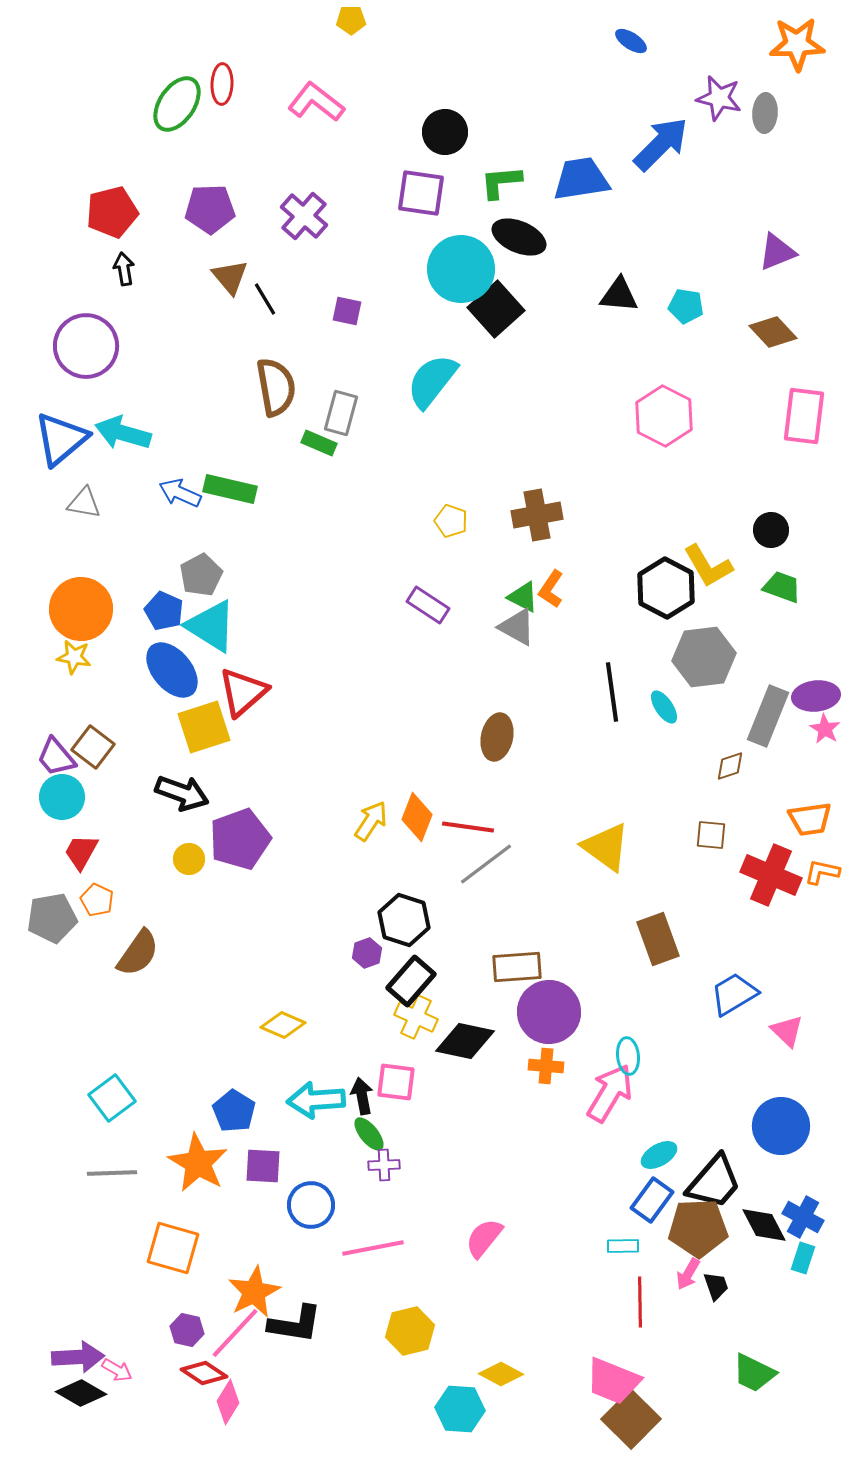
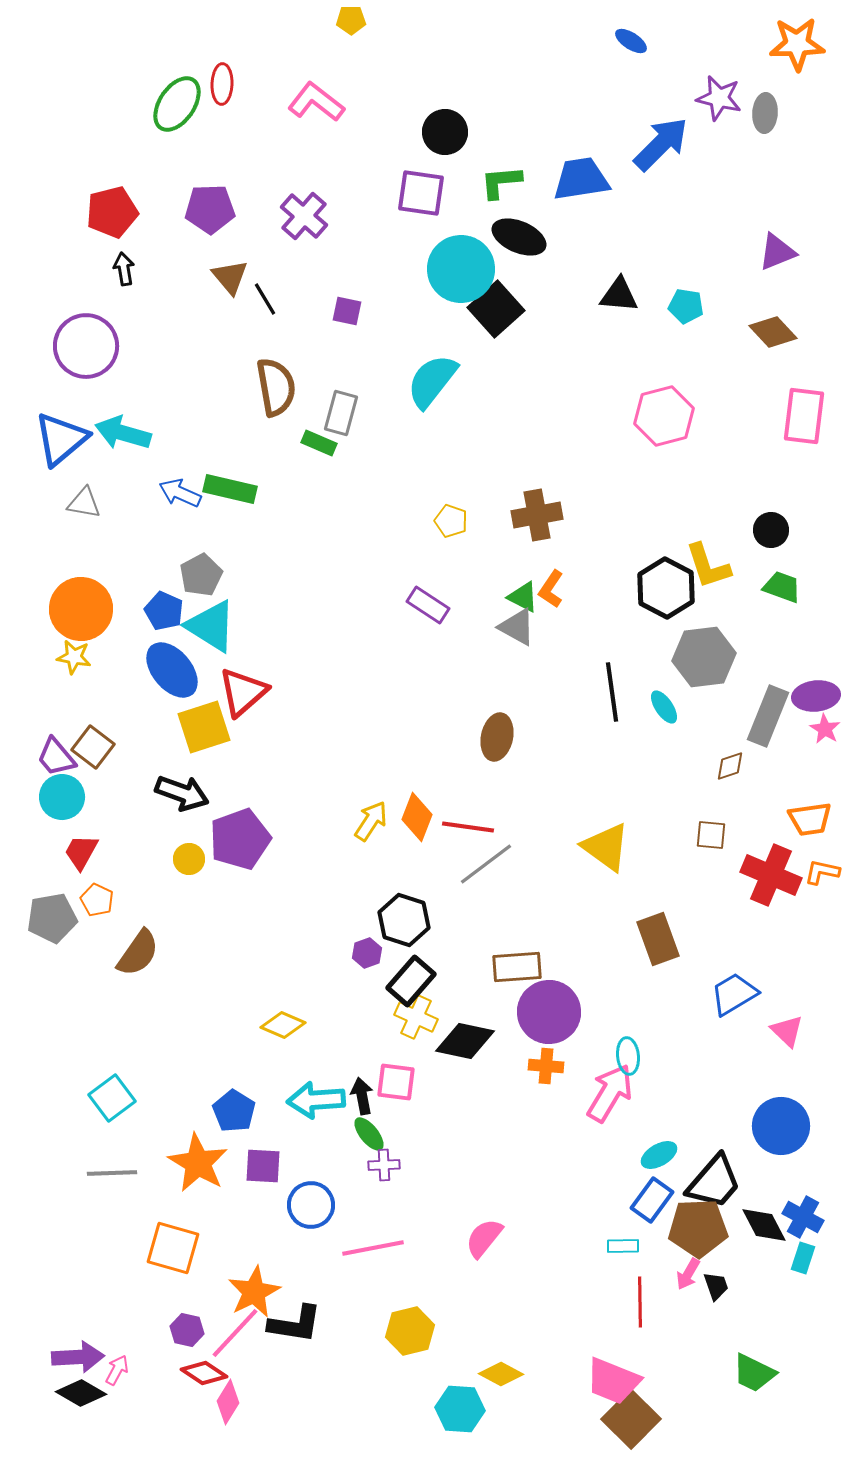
pink hexagon at (664, 416): rotated 18 degrees clockwise
yellow L-shape at (708, 566): rotated 12 degrees clockwise
pink arrow at (117, 1370): rotated 92 degrees counterclockwise
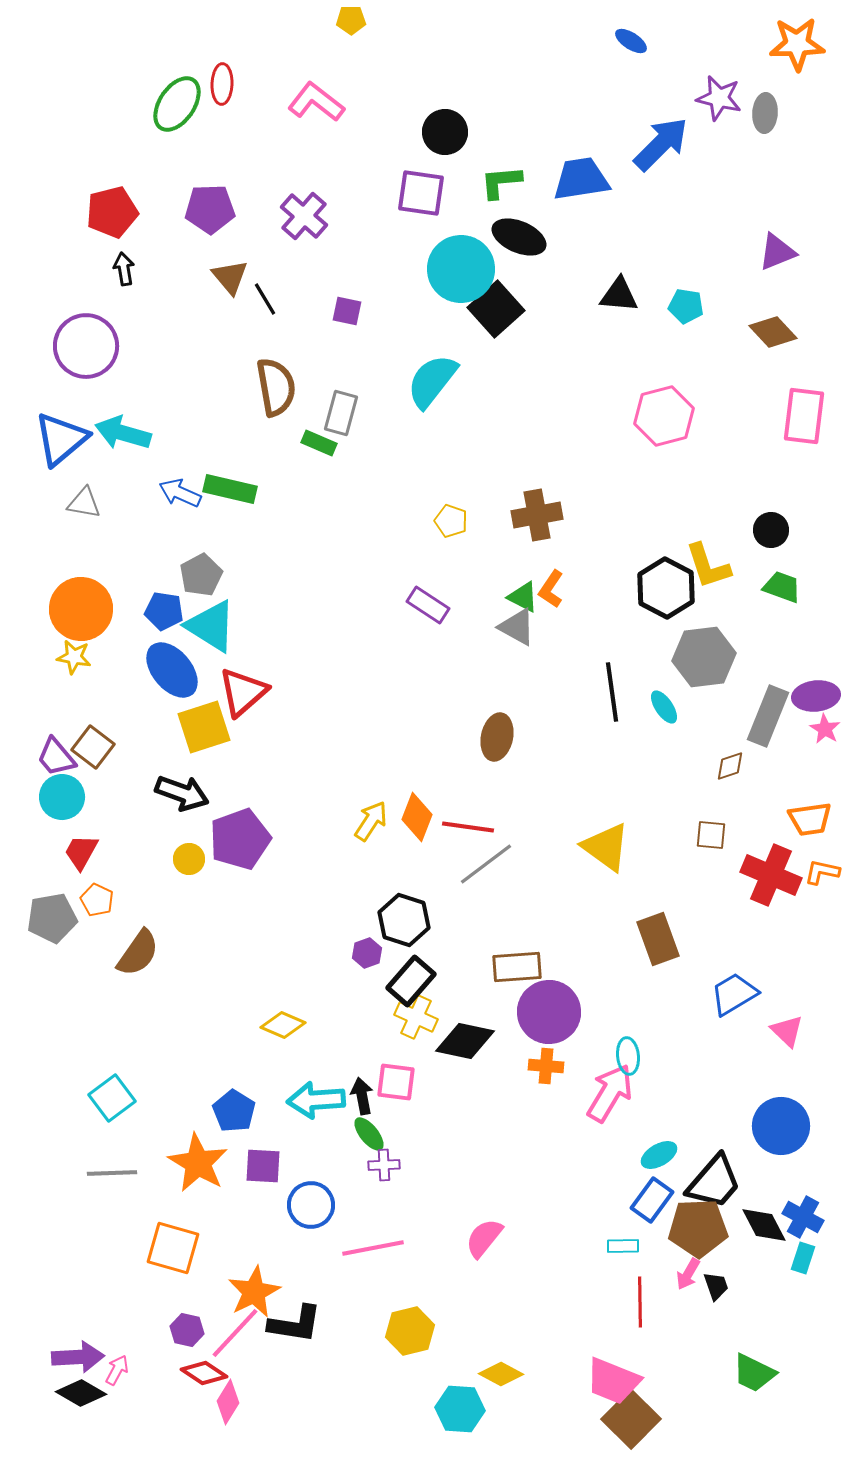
blue pentagon at (164, 611): rotated 15 degrees counterclockwise
